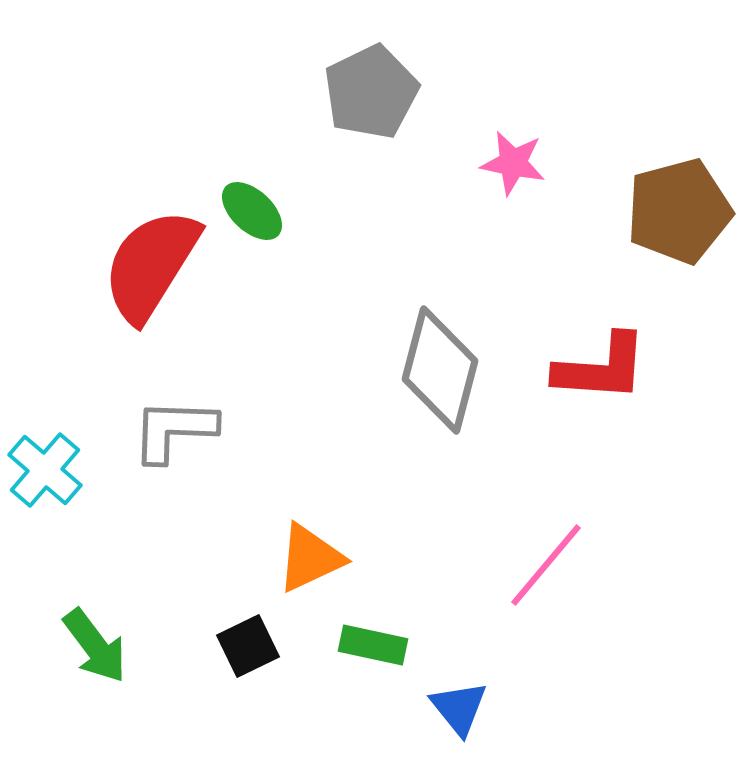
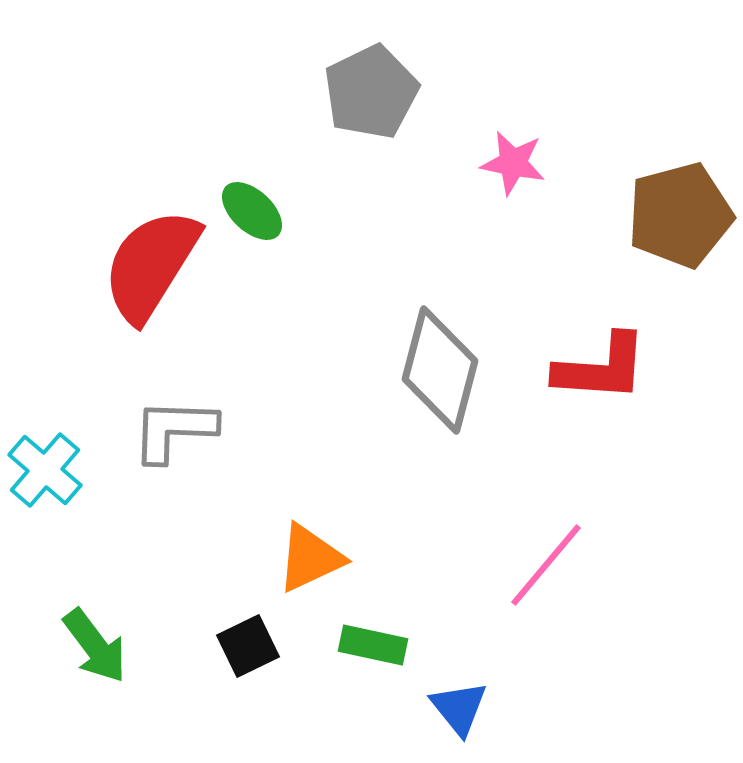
brown pentagon: moved 1 px right, 4 px down
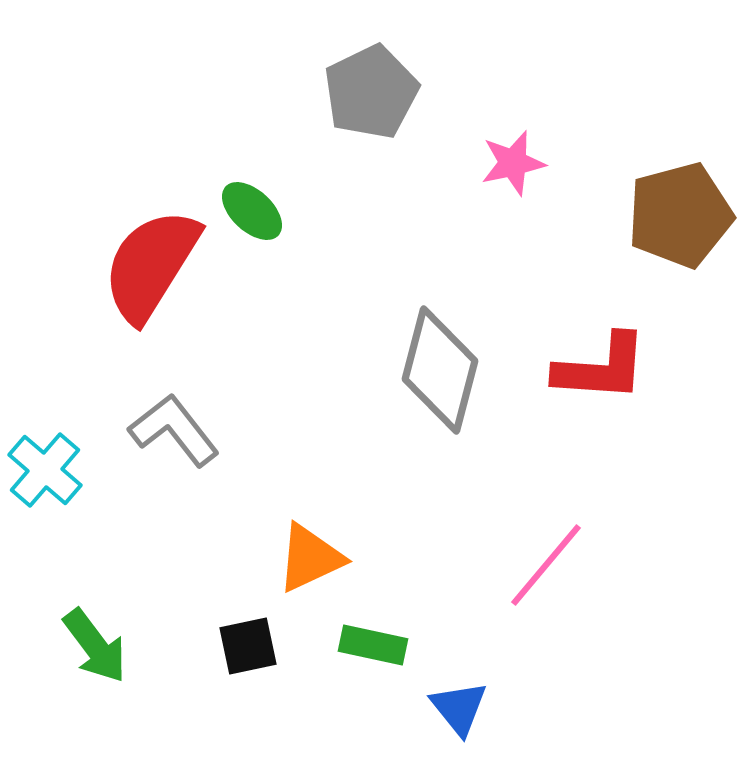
pink star: rotated 24 degrees counterclockwise
gray L-shape: rotated 50 degrees clockwise
black square: rotated 14 degrees clockwise
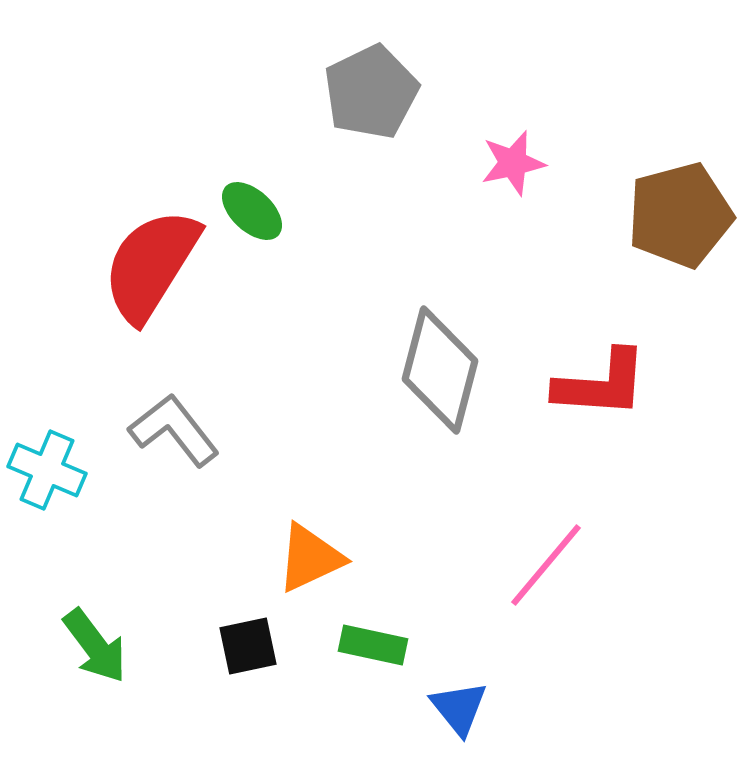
red L-shape: moved 16 px down
cyan cross: moved 2 px right; rotated 18 degrees counterclockwise
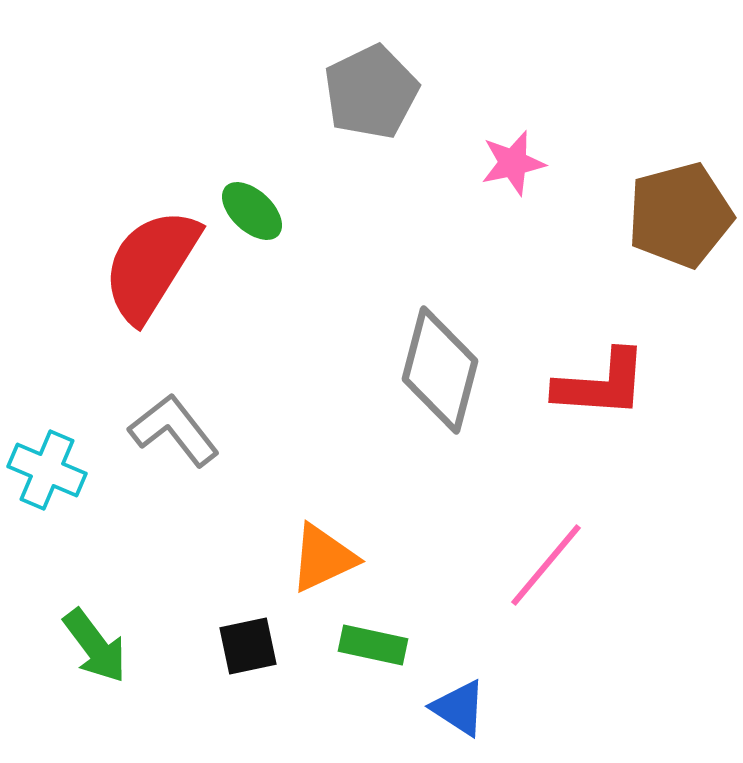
orange triangle: moved 13 px right
blue triangle: rotated 18 degrees counterclockwise
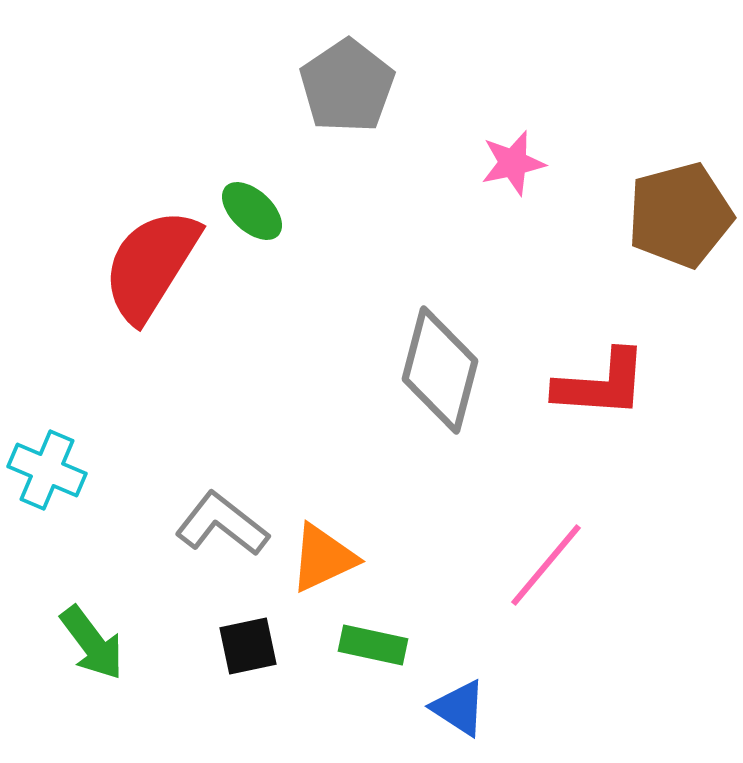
gray pentagon: moved 24 px left, 6 px up; rotated 8 degrees counterclockwise
gray L-shape: moved 48 px right, 94 px down; rotated 14 degrees counterclockwise
green arrow: moved 3 px left, 3 px up
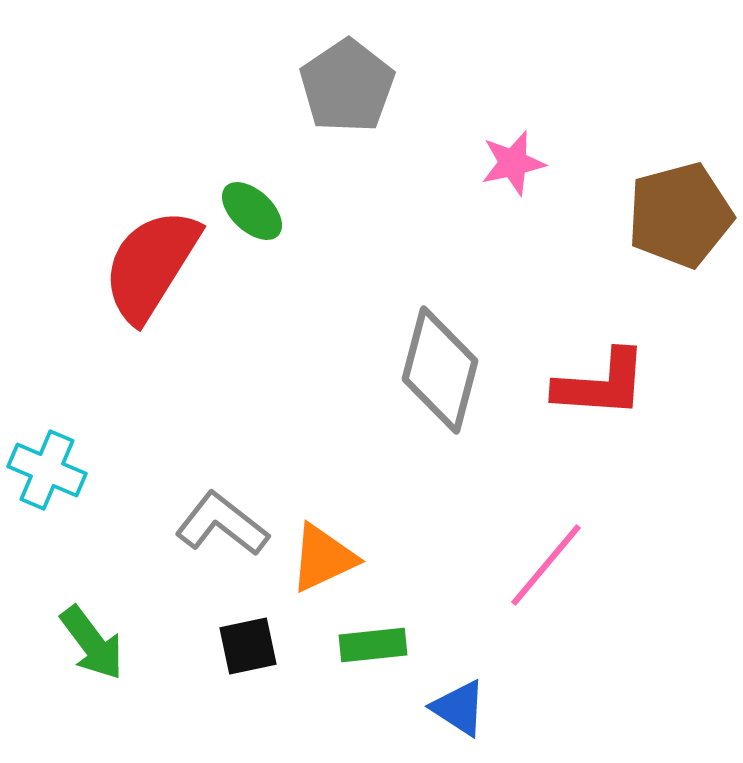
green rectangle: rotated 18 degrees counterclockwise
